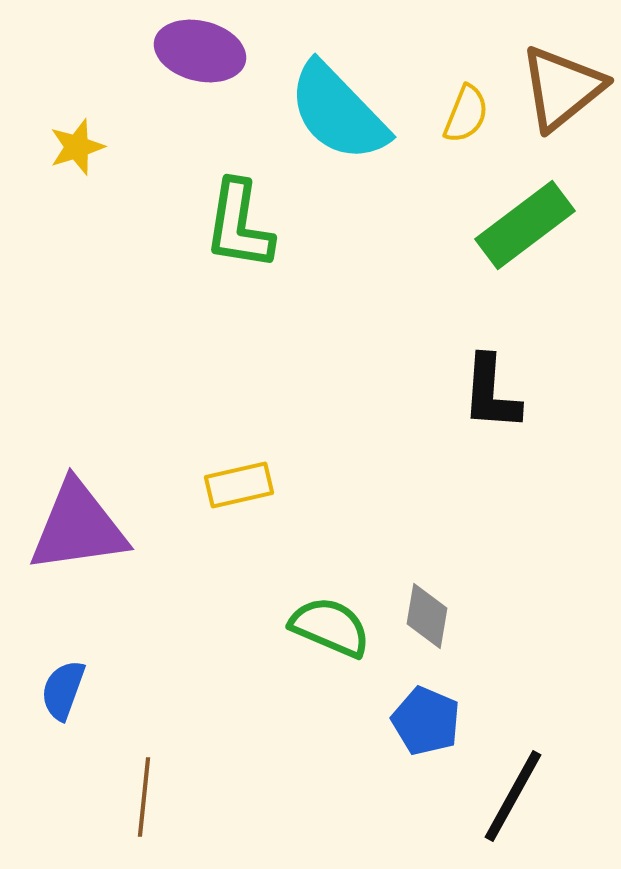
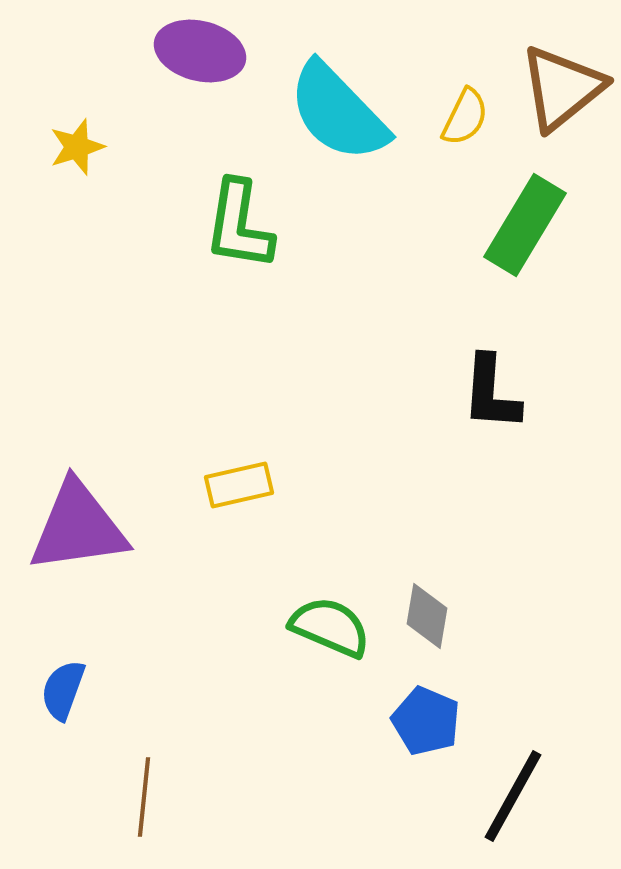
yellow semicircle: moved 1 px left, 3 px down; rotated 4 degrees clockwise
green rectangle: rotated 22 degrees counterclockwise
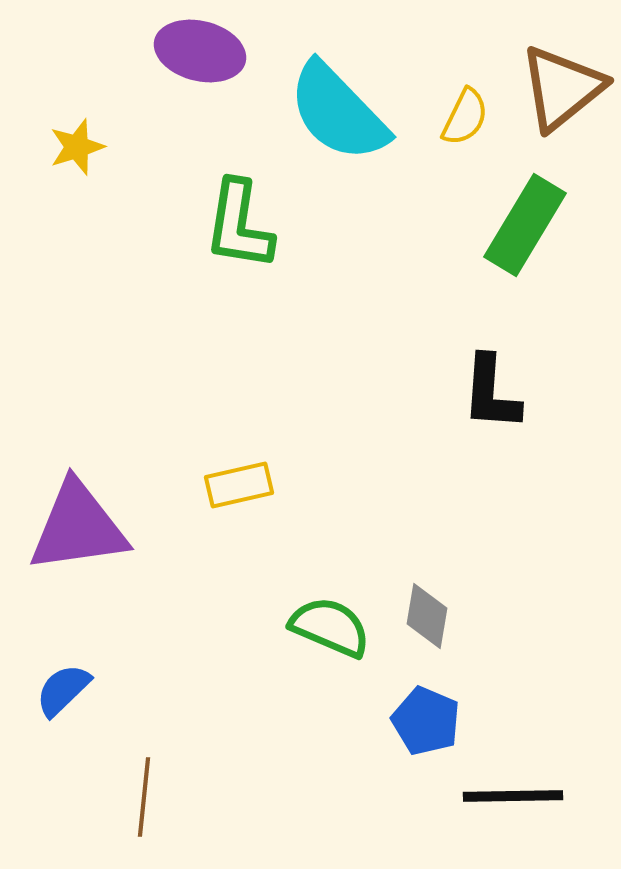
blue semicircle: rotated 26 degrees clockwise
black line: rotated 60 degrees clockwise
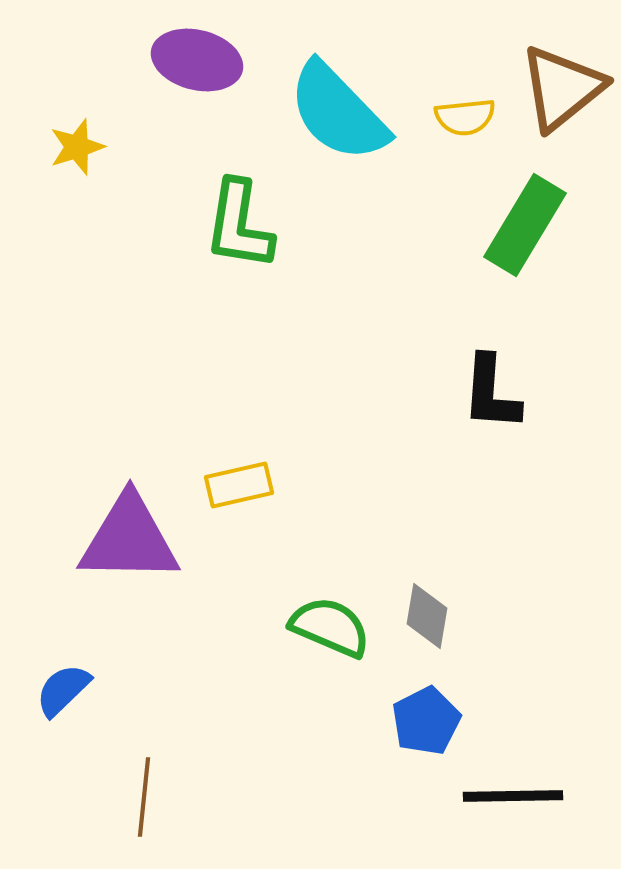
purple ellipse: moved 3 px left, 9 px down
yellow semicircle: rotated 58 degrees clockwise
purple triangle: moved 51 px right, 12 px down; rotated 9 degrees clockwise
blue pentagon: rotated 22 degrees clockwise
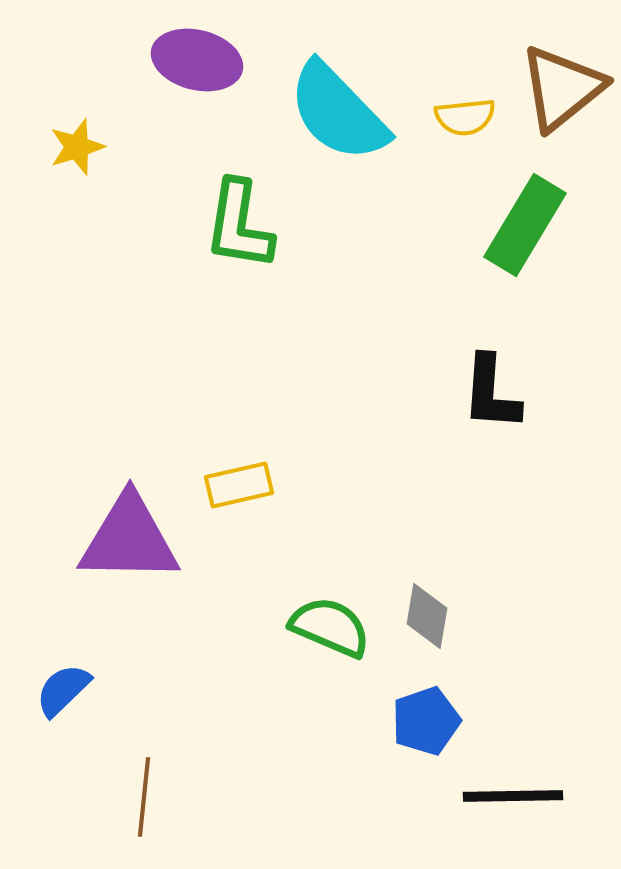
blue pentagon: rotated 8 degrees clockwise
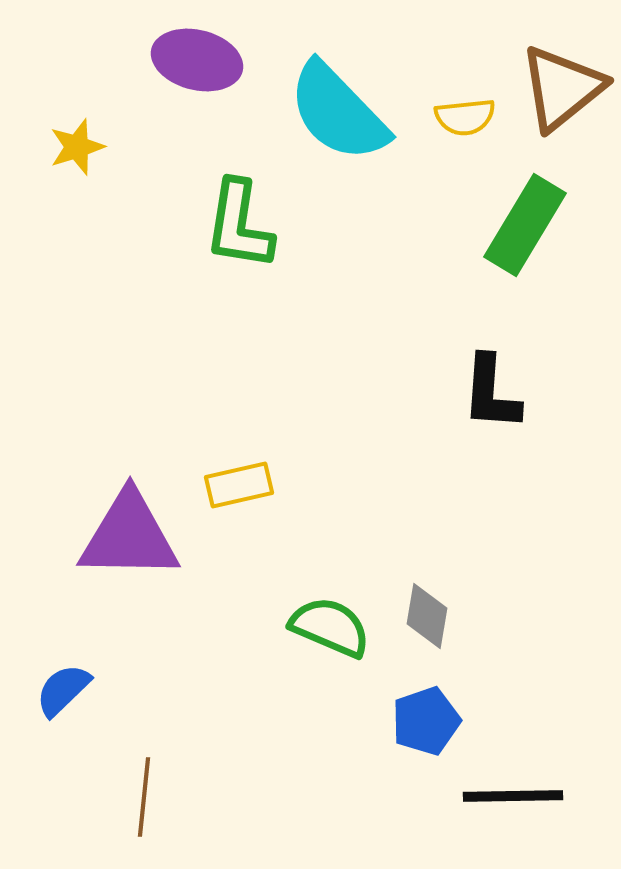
purple triangle: moved 3 px up
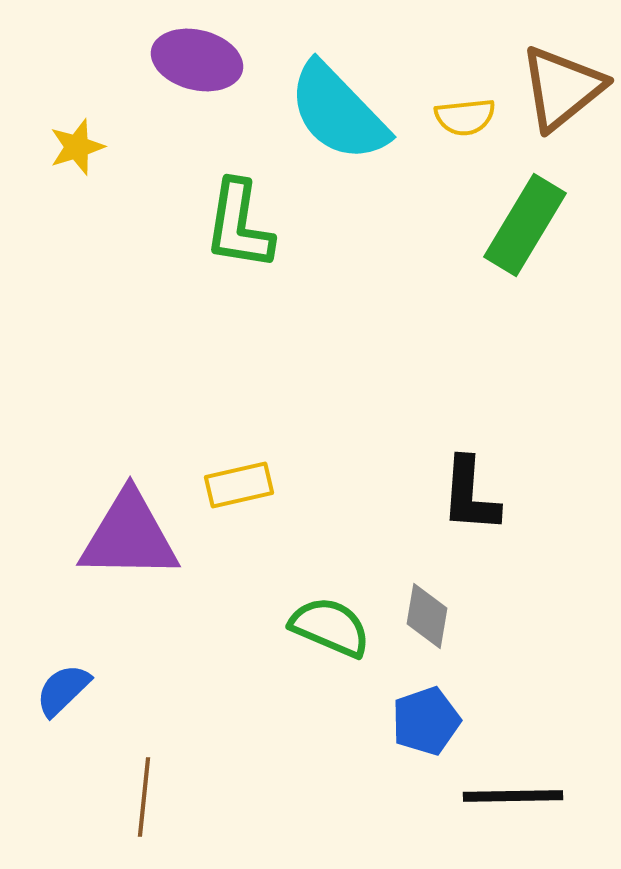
black L-shape: moved 21 px left, 102 px down
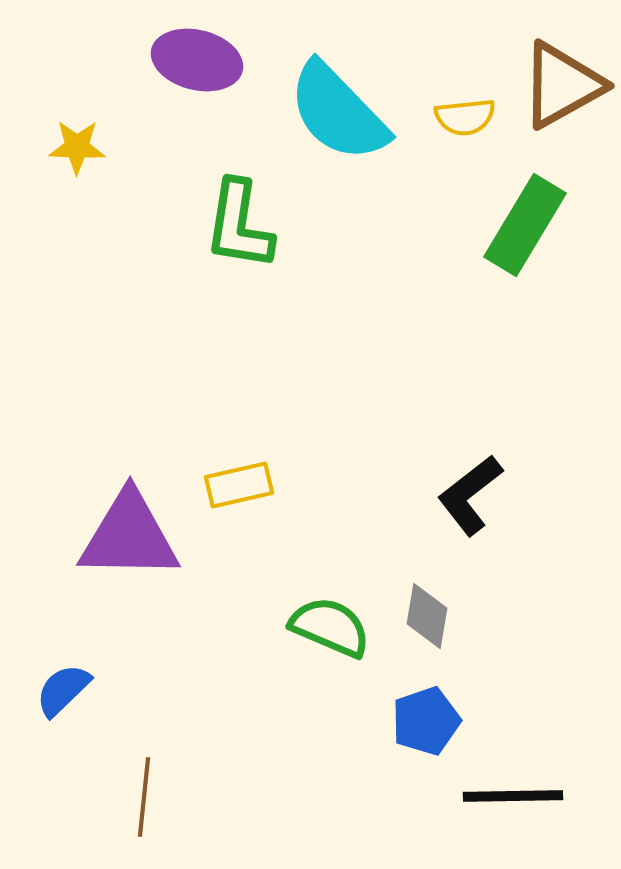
brown triangle: moved 3 px up; rotated 10 degrees clockwise
yellow star: rotated 20 degrees clockwise
black L-shape: rotated 48 degrees clockwise
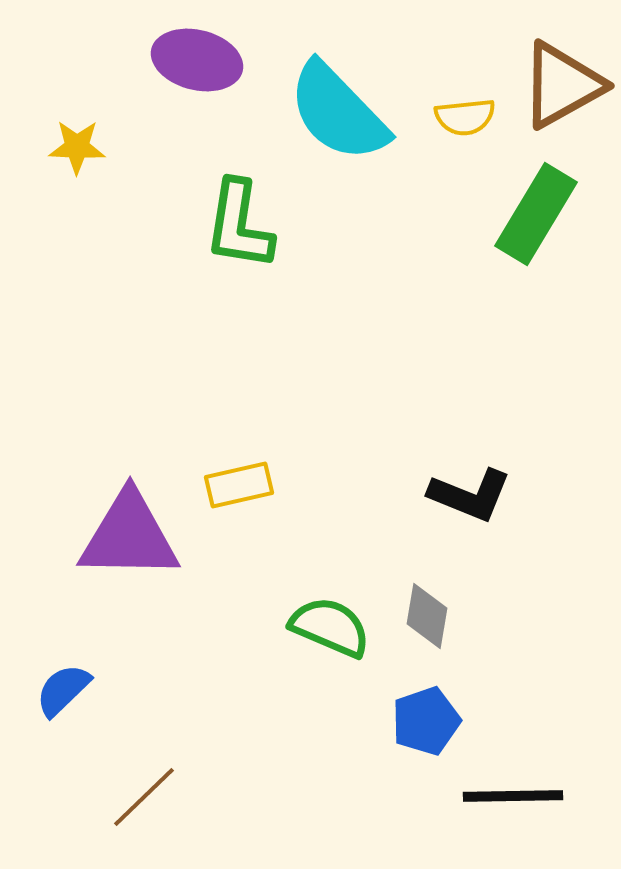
green rectangle: moved 11 px right, 11 px up
black L-shape: rotated 120 degrees counterclockwise
brown line: rotated 40 degrees clockwise
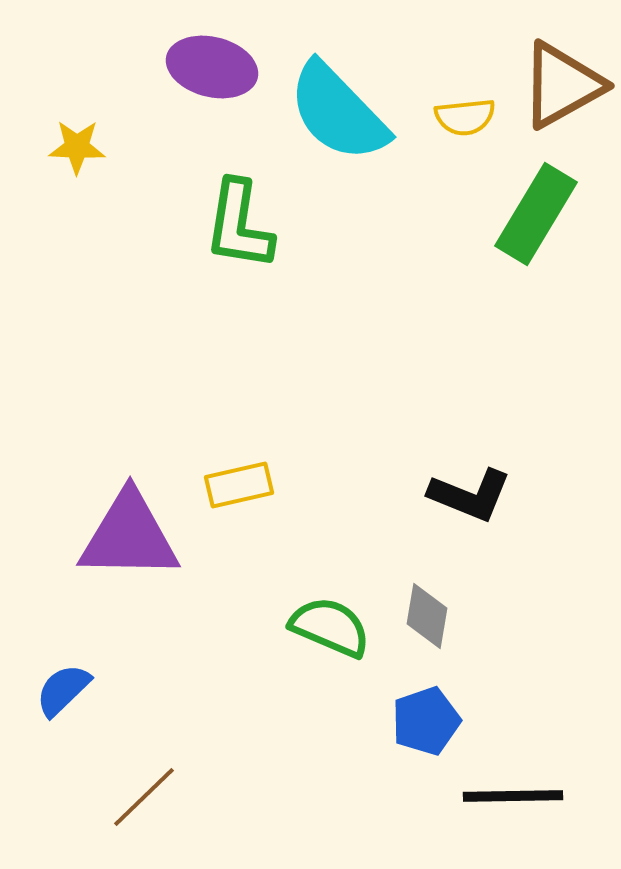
purple ellipse: moved 15 px right, 7 px down
